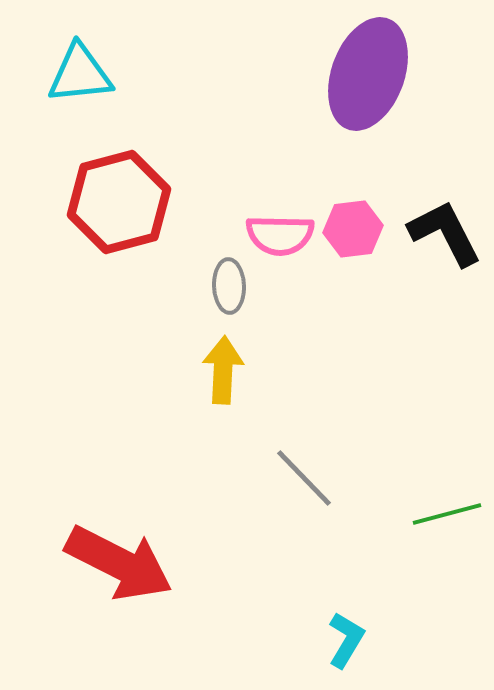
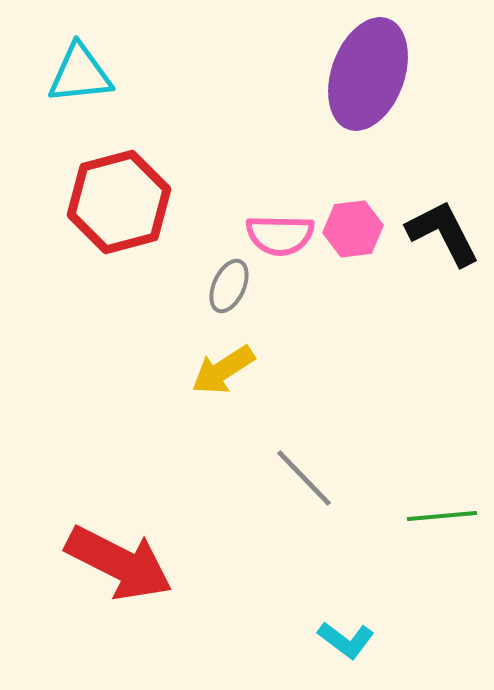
black L-shape: moved 2 px left
gray ellipse: rotated 26 degrees clockwise
yellow arrow: rotated 126 degrees counterclockwise
green line: moved 5 px left, 2 px down; rotated 10 degrees clockwise
cyan L-shape: rotated 96 degrees clockwise
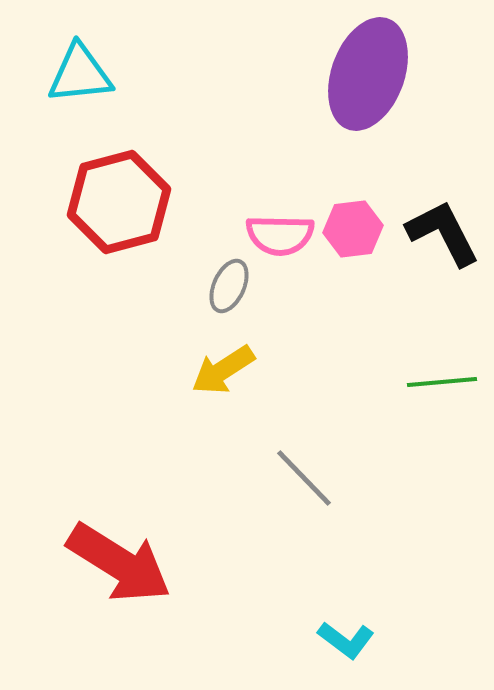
green line: moved 134 px up
red arrow: rotated 5 degrees clockwise
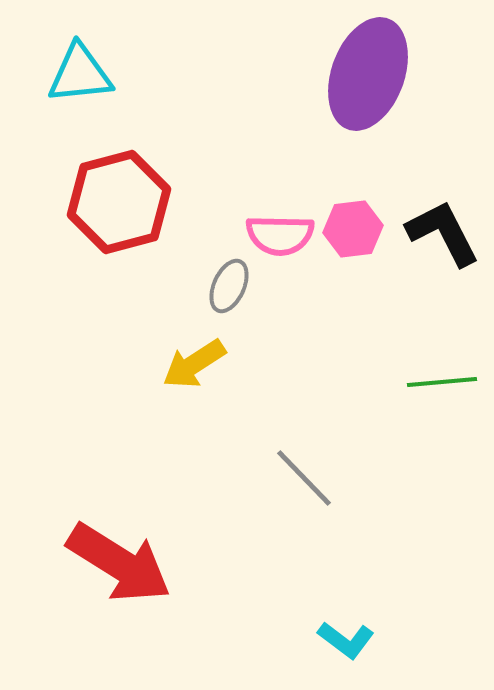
yellow arrow: moved 29 px left, 6 px up
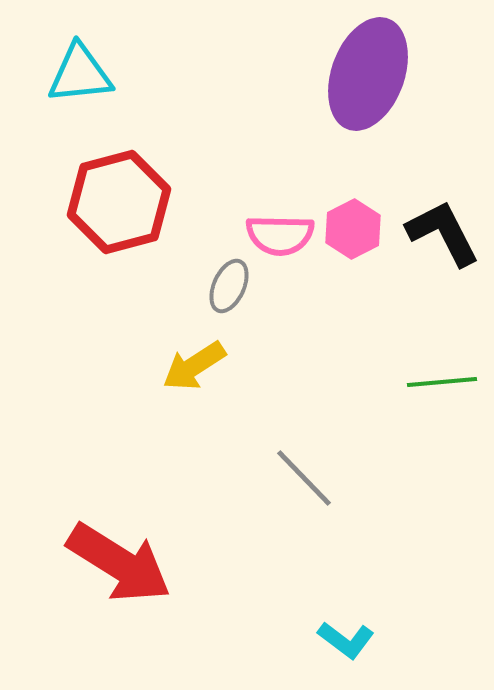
pink hexagon: rotated 20 degrees counterclockwise
yellow arrow: moved 2 px down
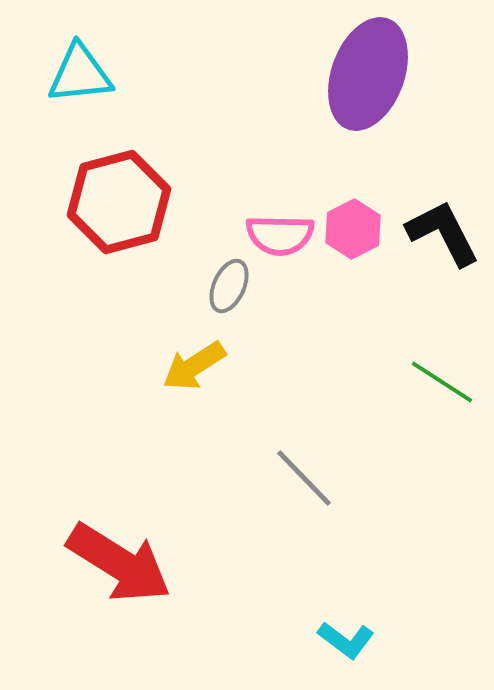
green line: rotated 38 degrees clockwise
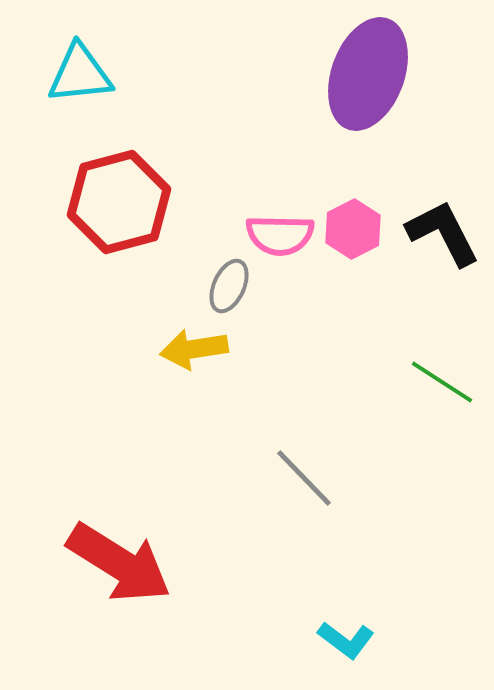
yellow arrow: moved 17 px up; rotated 24 degrees clockwise
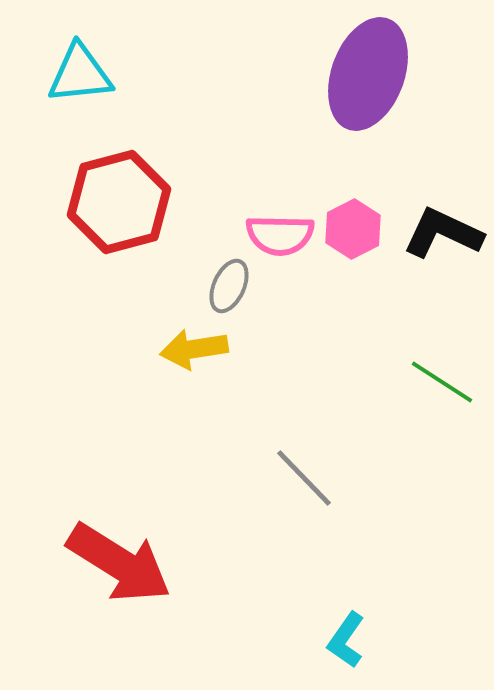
black L-shape: rotated 38 degrees counterclockwise
cyan L-shape: rotated 88 degrees clockwise
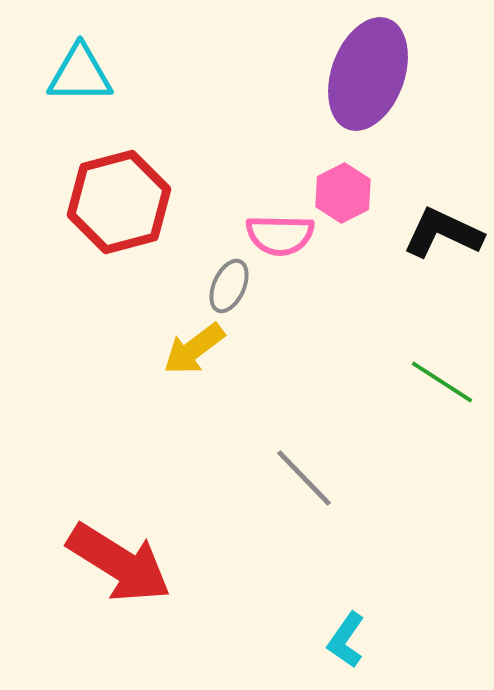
cyan triangle: rotated 6 degrees clockwise
pink hexagon: moved 10 px left, 36 px up
yellow arrow: rotated 28 degrees counterclockwise
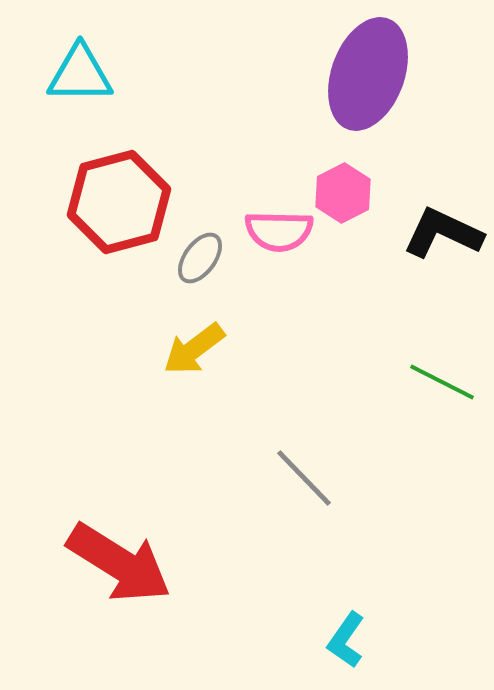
pink semicircle: moved 1 px left, 4 px up
gray ellipse: moved 29 px left, 28 px up; rotated 12 degrees clockwise
green line: rotated 6 degrees counterclockwise
